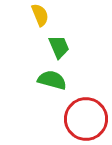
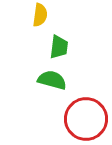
yellow semicircle: rotated 30 degrees clockwise
green trapezoid: rotated 30 degrees clockwise
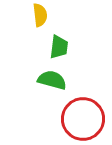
yellow semicircle: rotated 15 degrees counterclockwise
red circle: moved 3 px left
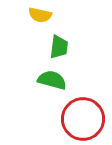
yellow semicircle: rotated 110 degrees clockwise
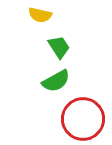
green trapezoid: rotated 40 degrees counterclockwise
green semicircle: moved 4 px right, 1 px down; rotated 136 degrees clockwise
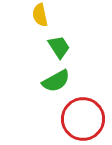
yellow semicircle: rotated 65 degrees clockwise
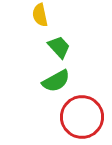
green trapezoid: rotated 10 degrees counterclockwise
red circle: moved 1 px left, 2 px up
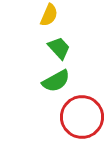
yellow semicircle: moved 9 px right; rotated 145 degrees counterclockwise
green trapezoid: moved 1 px down
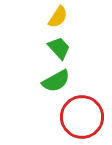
yellow semicircle: moved 9 px right, 2 px down; rotated 10 degrees clockwise
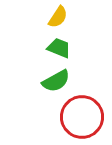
green trapezoid: rotated 25 degrees counterclockwise
